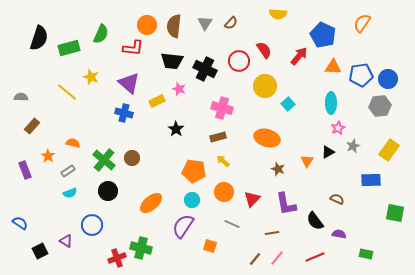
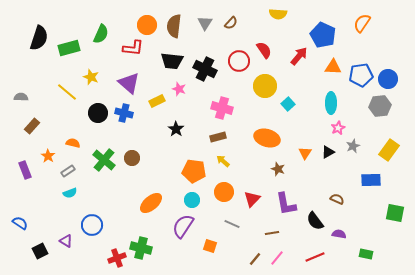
orange triangle at (307, 161): moved 2 px left, 8 px up
black circle at (108, 191): moved 10 px left, 78 px up
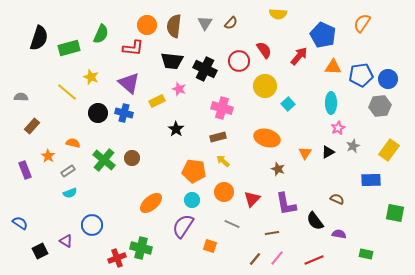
red line at (315, 257): moved 1 px left, 3 px down
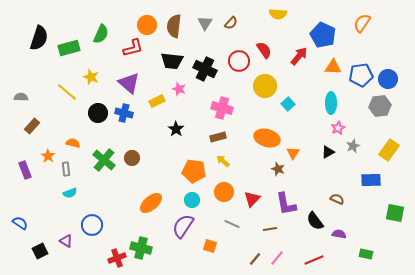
red L-shape at (133, 48): rotated 20 degrees counterclockwise
orange triangle at (305, 153): moved 12 px left
gray rectangle at (68, 171): moved 2 px left, 2 px up; rotated 64 degrees counterclockwise
brown line at (272, 233): moved 2 px left, 4 px up
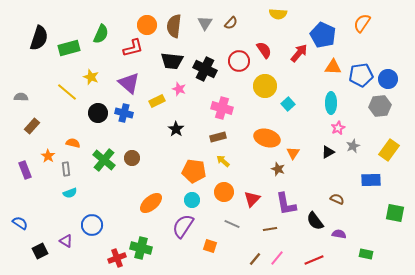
red arrow at (299, 56): moved 3 px up
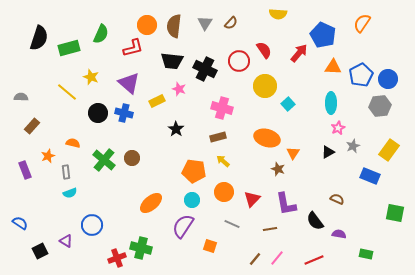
blue pentagon at (361, 75): rotated 20 degrees counterclockwise
orange star at (48, 156): rotated 16 degrees clockwise
gray rectangle at (66, 169): moved 3 px down
blue rectangle at (371, 180): moved 1 px left, 4 px up; rotated 24 degrees clockwise
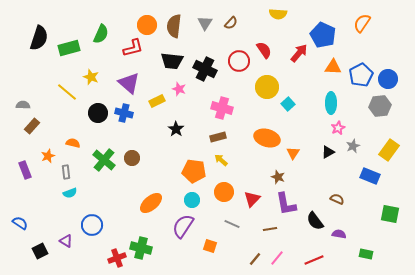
yellow circle at (265, 86): moved 2 px right, 1 px down
gray semicircle at (21, 97): moved 2 px right, 8 px down
yellow arrow at (223, 161): moved 2 px left, 1 px up
brown star at (278, 169): moved 8 px down
green square at (395, 213): moved 5 px left, 1 px down
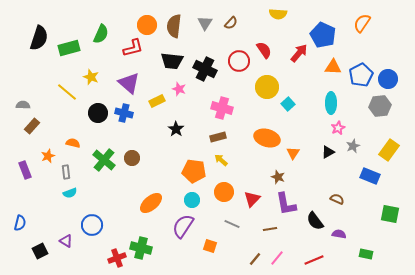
blue semicircle at (20, 223): rotated 70 degrees clockwise
